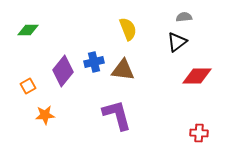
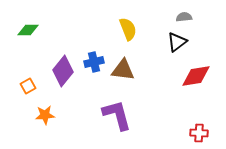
red diamond: moved 1 px left; rotated 8 degrees counterclockwise
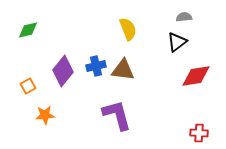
green diamond: rotated 15 degrees counterclockwise
blue cross: moved 2 px right, 4 px down
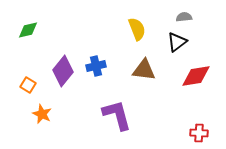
yellow semicircle: moved 9 px right
brown triangle: moved 21 px right
orange square: moved 1 px up; rotated 28 degrees counterclockwise
orange star: moved 3 px left, 1 px up; rotated 30 degrees clockwise
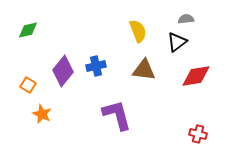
gray semicircle: moved 2 px right, 2 px down
yellow semicircle: moved 1 px right, 2 px down
red cross: moved 1 px left, 1 px down; rotated 12 degrees clockwise
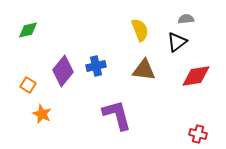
yellow semicircle: moved 2 px right, 1 px up
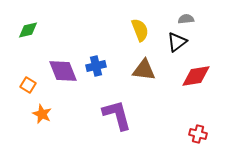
purple diamond: rotated 60 degrees counterclockwise
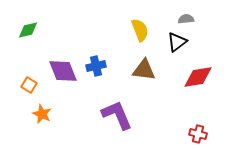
red diamond: moved 2 px right, 1 px down
orange square: moved 1 px right
purple L-shape: rotated 8 degrees counterclockwise
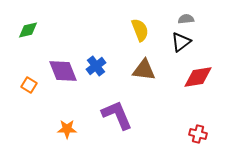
black triangle: moved 4 px right
blue cross: rotated 24 degrees counterclockwise
orange star: moved 25 px right, 15 px down; rotated 24 degrees counterclockwise
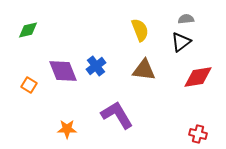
purple L-shape: rotated 8 degrees counterclockwise
